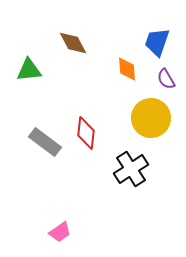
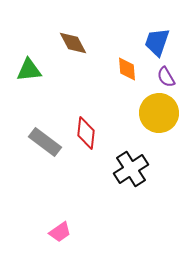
purple semicircle: moved 2 px up
yellow circle: moved 8 px right, 5 px up
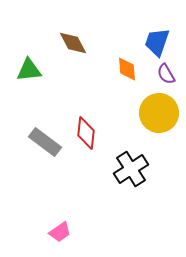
purple semicircle: moved 3 px up
